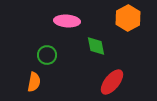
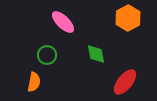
pink ellipse: moved 4 px left, 1 px down; rotated 40 degrees clockwise
green diamond: moved 8 px down
red ellipse: moved 13 px right
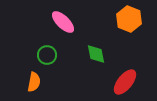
orange hexagon: moved 1 px right, 1 px down; rotated 10 degrees counterclockwise
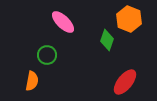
green diamond: moved 11 px right, 14 px up; rotated 30 degrees clockwise
orange semicircle: moved 2 px left, 1 px up
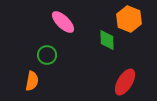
green diamond: rotated 20 degrees counterclockwise
red ellipse: rotated 8 degrees counterclockwise
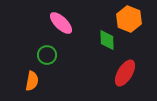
pink ellipse: moved 2 px left, 1 px down
red ellipse: moved 9 px up
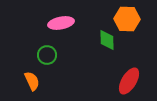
orange hexagon: moved 2 px left; rotated 20 degrees counterclockwise
pink ellipse: rotated 55 degrees counterclockwise
red ellipse: moved 4 px right, 8 px down
orange semicircle: rotated 36 degrees counterclockwise
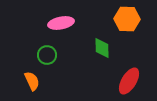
green diamond: moved 5 px left, 8 px down
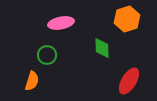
orange hexagon: rotated 20 degrees counterclockwise
orange semicircle: rotated 42 degrees clockwise
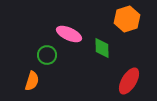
pink ellipse: moved 8 px right, 11 px down; rotated 35 degrees clockwise
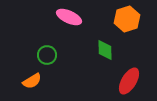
pink ellipse: moved 17 px up
green diamond: moved 3 px right, 2 px down
orange semicircle: rotated 42 degrees clockwise
